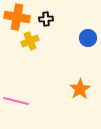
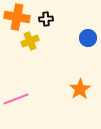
pink line: moved 2 px up; rotated 35 degrees counterclockwise
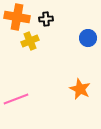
orange star: rotated 15 degrees counterclockwise
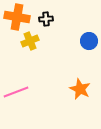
blue circle: moved 1 px right, 3 px down
pink line: moved 7 px up
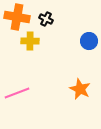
black cross: rotated 32 degrees clockwise
yellow cross: rotated 24 degrees clockwise
pink line: moved 1 px right, 1 px down
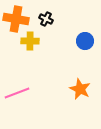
orange cross: moved 1 px left, 2 px down
blue circle: moved 4 px left
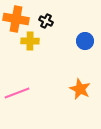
black cross: moved 2 px down
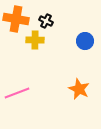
yellow cross: moved 5 px right, 1 px up
orange star: moved 1 px left
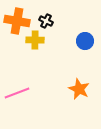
orange cross: moved 1 px right, 2 px down
